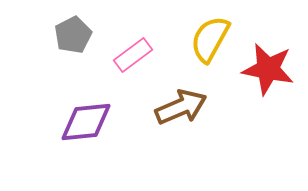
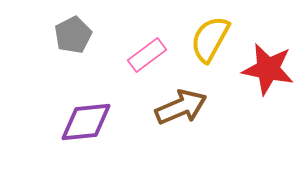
pink rectangle: moved 14 px right
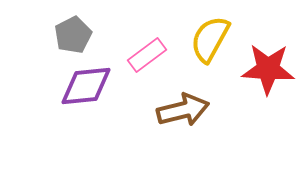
red star: rotated 8 degrees counterclockwise
brown arrow: moved 2 px right, 3 px down; rotated 9 degrees clockwise
purple diamond: moved 36 px up
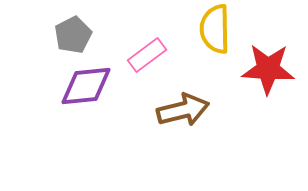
yellow semicircle: moved 5 px right, 10 px up; rotated 30 degrees counterclockwise
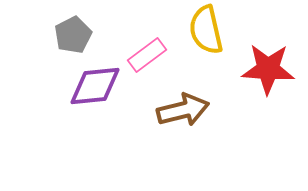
yellow semicircle: moved 9 px left, 1 px down; rotated 12 degrees counterclockwise
purple diamond: moved 9 px right
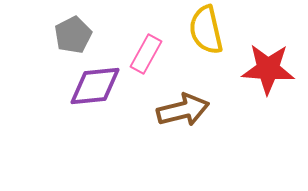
pink rectangle: moved 1 px left, 1 px up; rotated 24 degrees counterclockwise
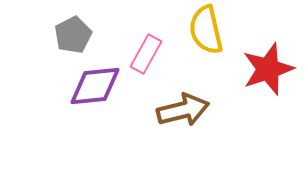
red star: rotated 22 degrees counterclockwise
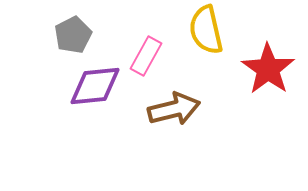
pink rectangle: moved 2 px down
red star: rotated 18 degrees counterclockwise
brown arrow: moved 9 px left, 1 px up
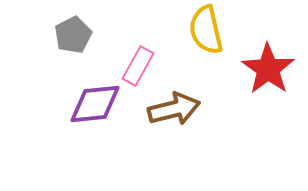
pink rectangle: moved 8 px left, 10 px down
purple diamond: moved 18 px down
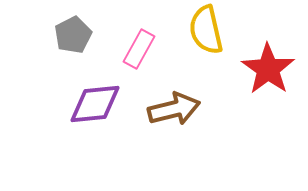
pink rectangle: moved 1 px right, 17 px up
